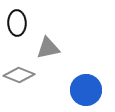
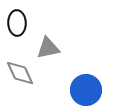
gray diamond: moved 1 px right, 2 px up; rotated 44 degrees clockwise
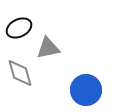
black ellipse: moved 2 px right, 5 px down; rotated 65 degrees clockwise
gray diamond: rotated 8 degrees clockwise
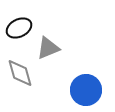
gray triangle: rotated 10 degrees counterclockwise
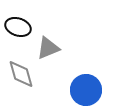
black ellipse: moved 1 px left, 1 px up; rotated 45 degrees clockwise
gray diamond: moved 1 px right, 1 px down
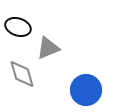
gray diamond: moved 1 px right
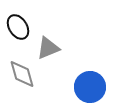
black ellipse: rotated 40 degrees clockwise
blue circle: moved 4 px right, 3 px up
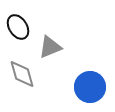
gray triangle: moved 2 px right, 1 px up
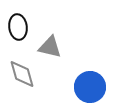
black ellipse: rotated 25 degrees clockwise
gray triangle: rotated 35 degrees clockwise
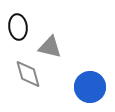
gray diamond: moved 6 px right
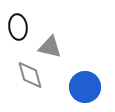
gray diamond: moved 2 px right, 1 px down
blue circle: moved 5 px left
